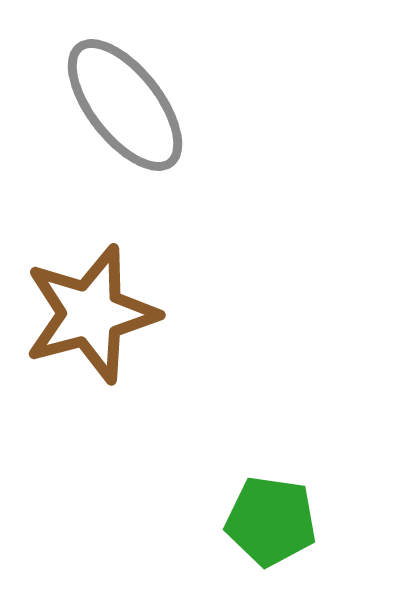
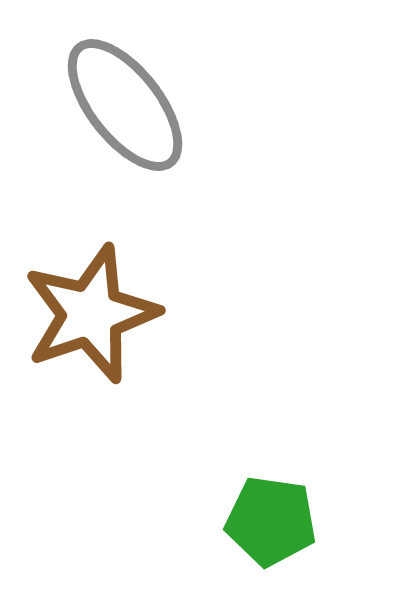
brown star: rotated 4 degrees counterclockwise
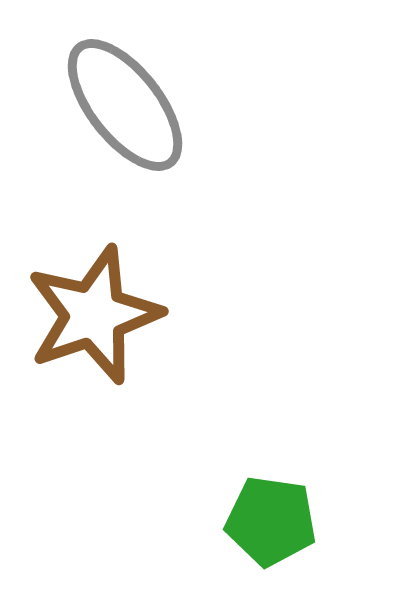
brown star: moved 3 px right, 1 px down
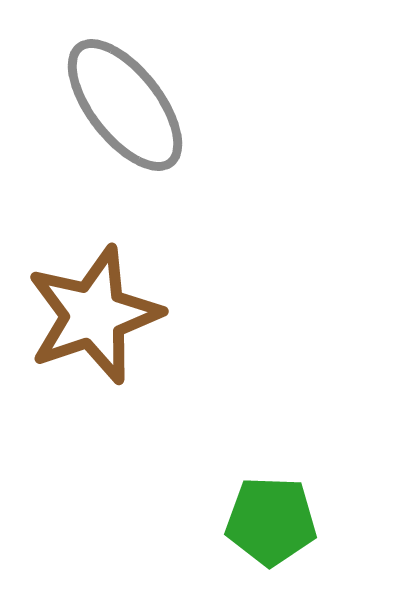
green pentagon: rotated 6 degrees counterclockwise
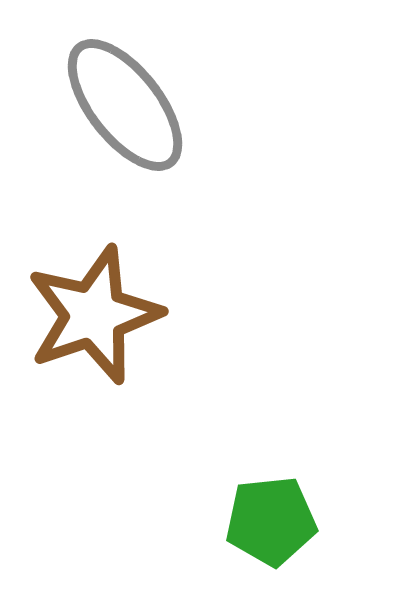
green pentagon: rotated 8 degrees counterclockwise
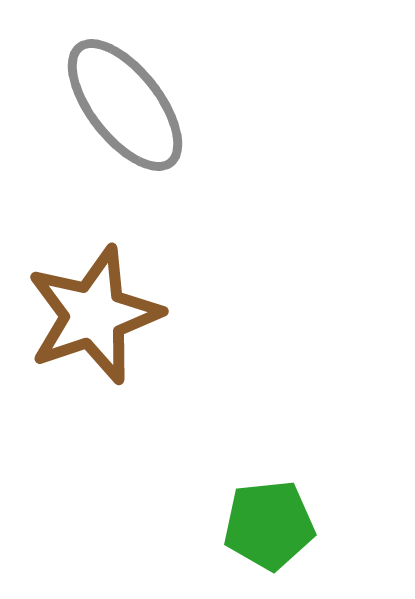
green pentagon: moved 2 px left, 4 px down
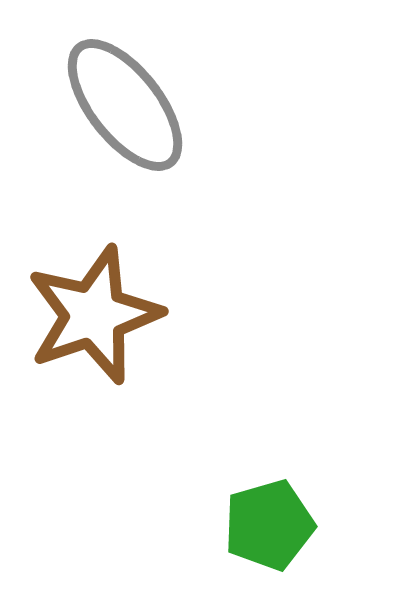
green pentagon: rotated 10 degrees counterclockwise
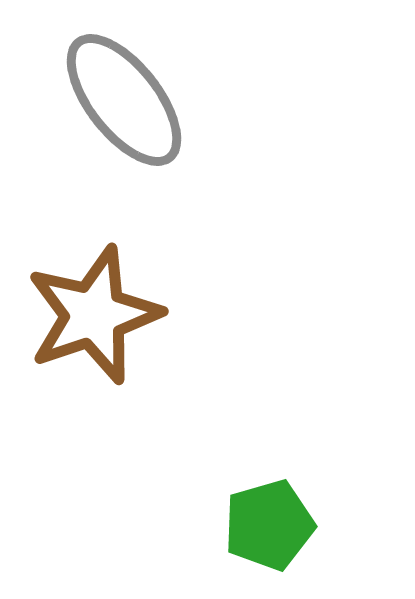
gray ellipse: moved 1 px left, 5 px up
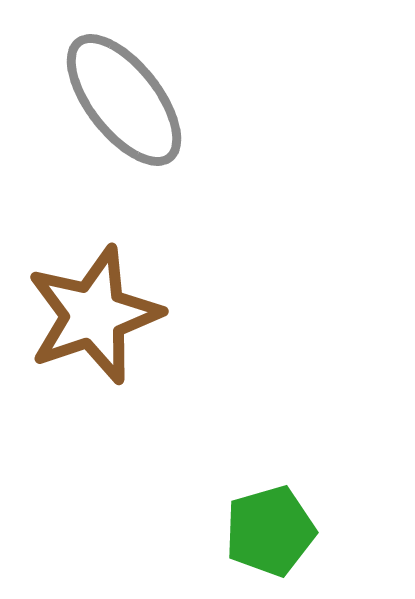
green pentagon: moved 1 px right, 6 px down
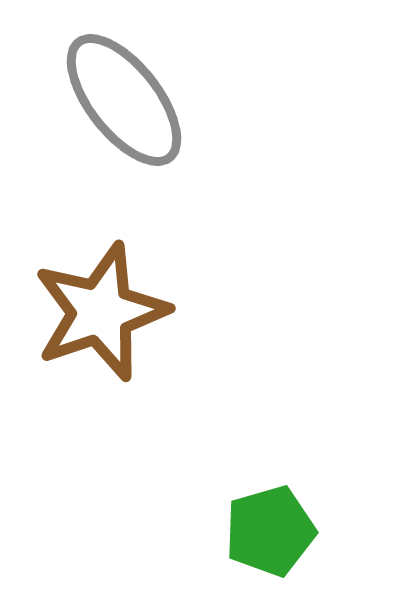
brown star: moved 7 px right, 3 px up
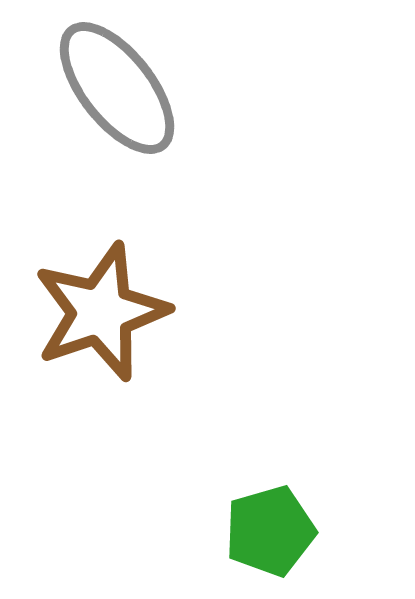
gray ellipse: moved 7 px left, 12 px up
